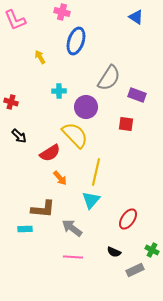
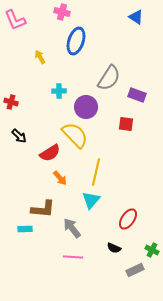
gray arrow: rotated 15 degrees clockwise
black semicircle: moved 4 px up
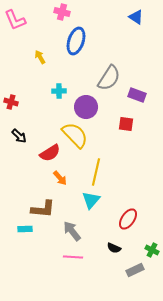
gray arrow: moved 3 px down
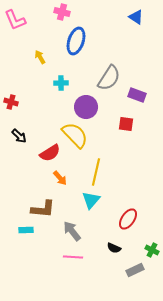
cyan cross: moved 2 px right, 8 px up
cyan rectangle: moved 1 px right, 1 px down
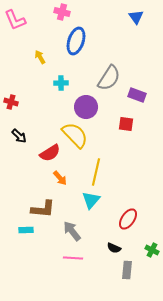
blue triangle: rotated 21 degrees clockwise
pink line: moved 1 px down
gray rectangle: moved 8 px left; rotated 60 degrees counterclockwise
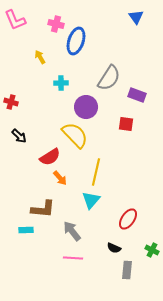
pink cross: moved 6 px left, 12 px down
red semicircle: moved 4 px down
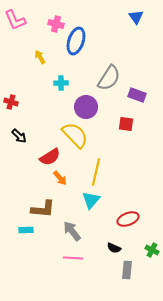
red ellipse: rotated 35 degrees clockwise
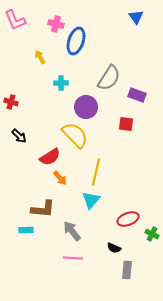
green cross: moved 16 px up
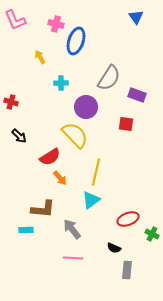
cyan triangle: rotated 12 degrees clockwise
gray arrow: moved 2 px up
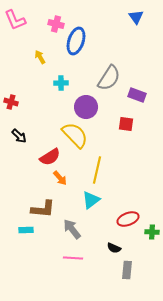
yellow line: moved 1 px right, 2 px up
green cross: moved 2 px up; rotated 24 degrees counterclockwise
